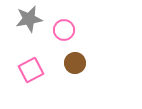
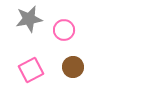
brown circle: moved 2 px left, 4 px down
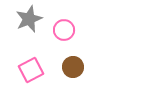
gray star: rotated 12 degrees counterclockwise
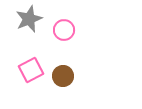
brown circle: moved 10 px left, 9 px down
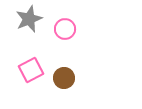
pink circle: moved 1 px right, 1 px up
brown circle: moved 1 px right, 2 px down
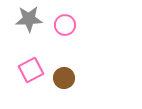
gray star: rotated 20 degrees clockwise
pink circle: moved 4 px up
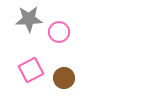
pink circle: moved 6 px left, 7 px down
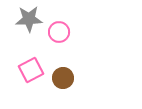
brown circle: moved 1 px left
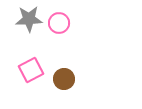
pink circle: moved 9 px up
brown circle: moved 1 px right, 1 px down
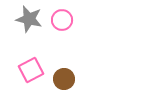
gray star: rotated 16 degrees clockwise
pink circle: moved 3 px right, 3 px up
